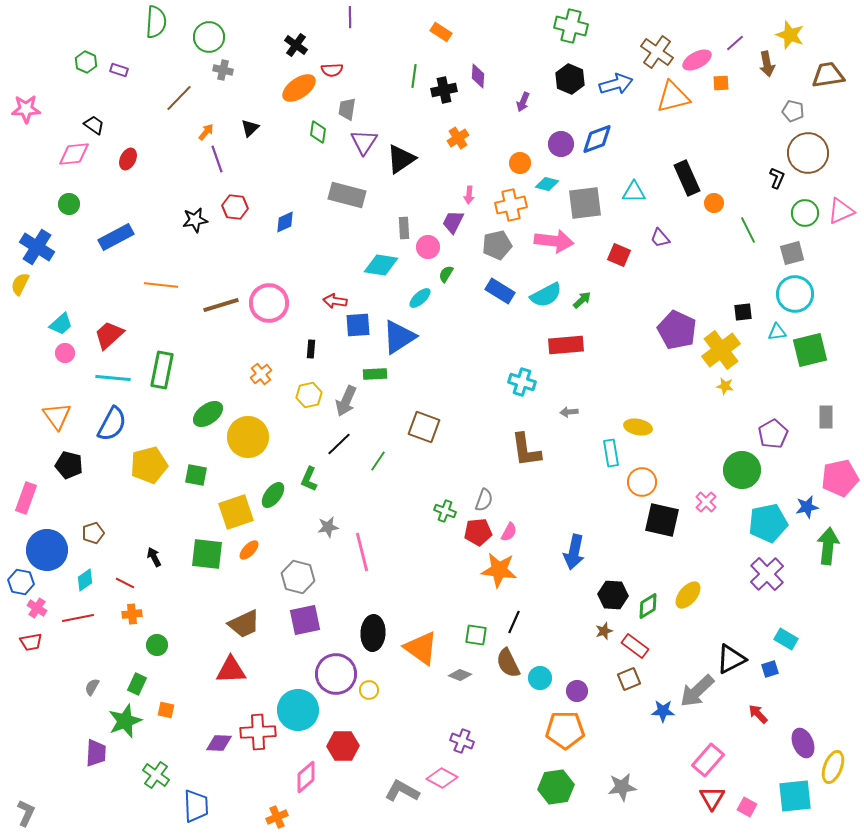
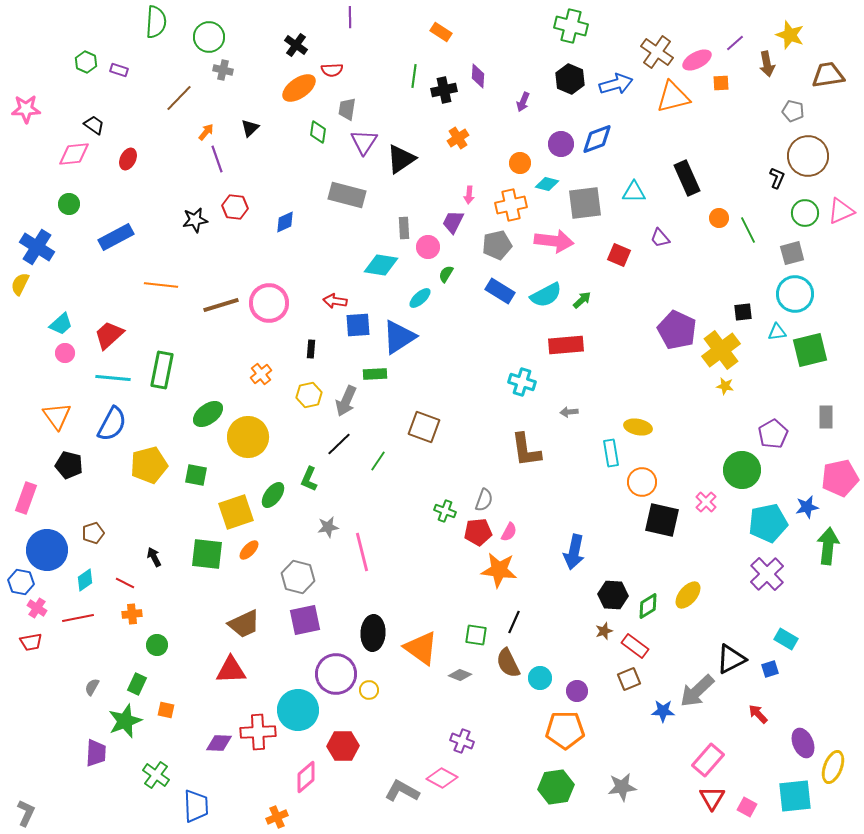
brown circle at (808, 153): moved 3 px down
orange circle at (714, 203): moved 5 px right, 15 px down
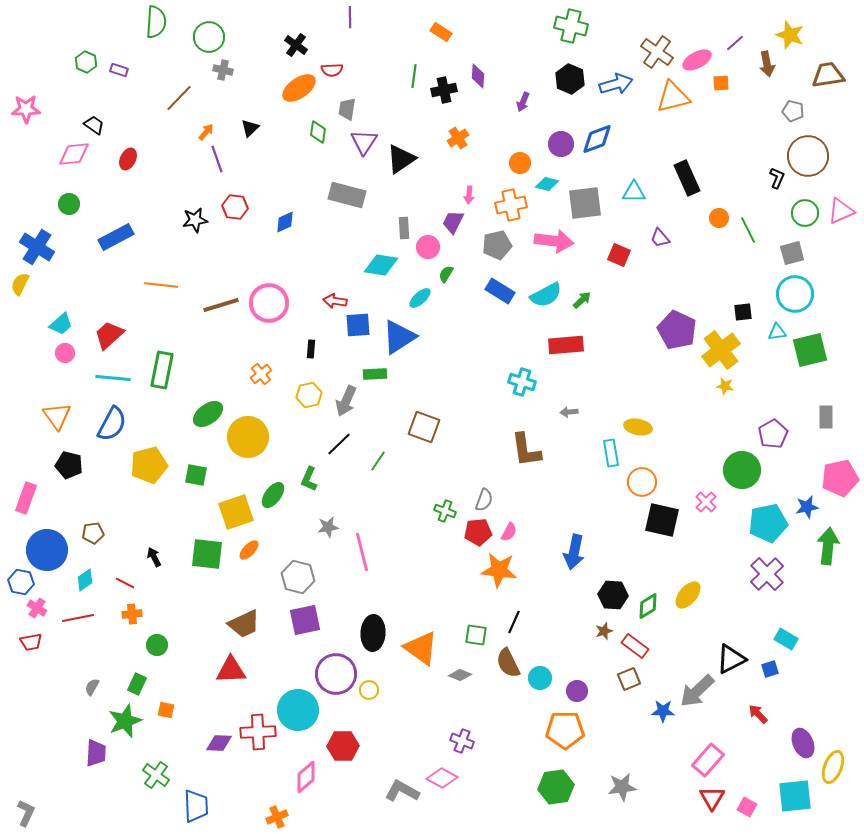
brown pentagon at (93, 533): rotated 10 degrees clockwise
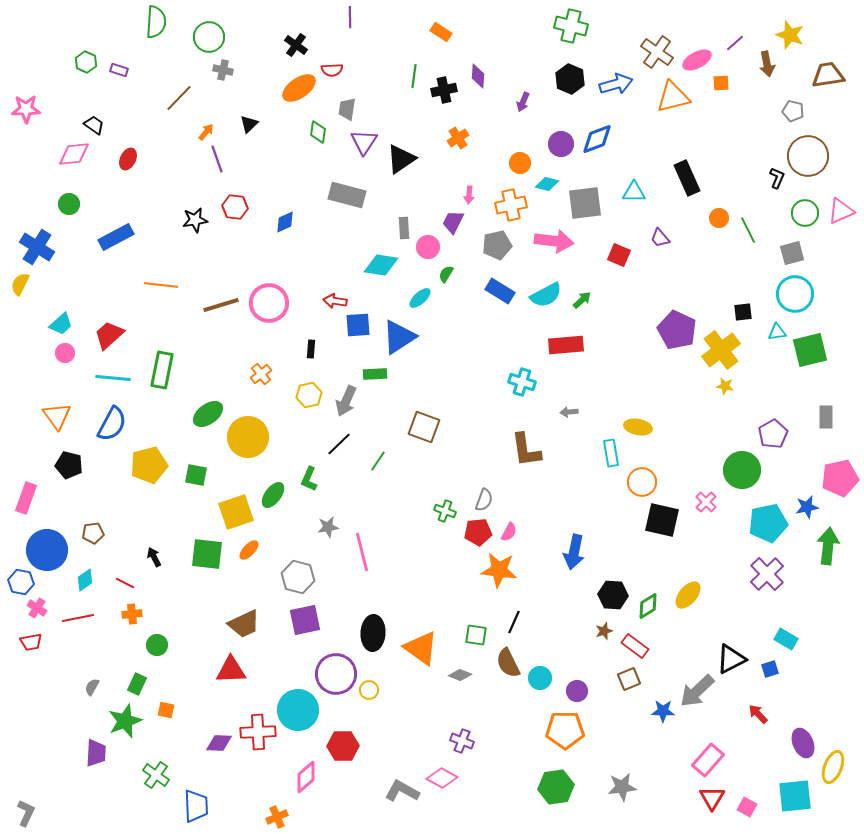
black triangle at (250, 128): moved 1 px left, 4 px up
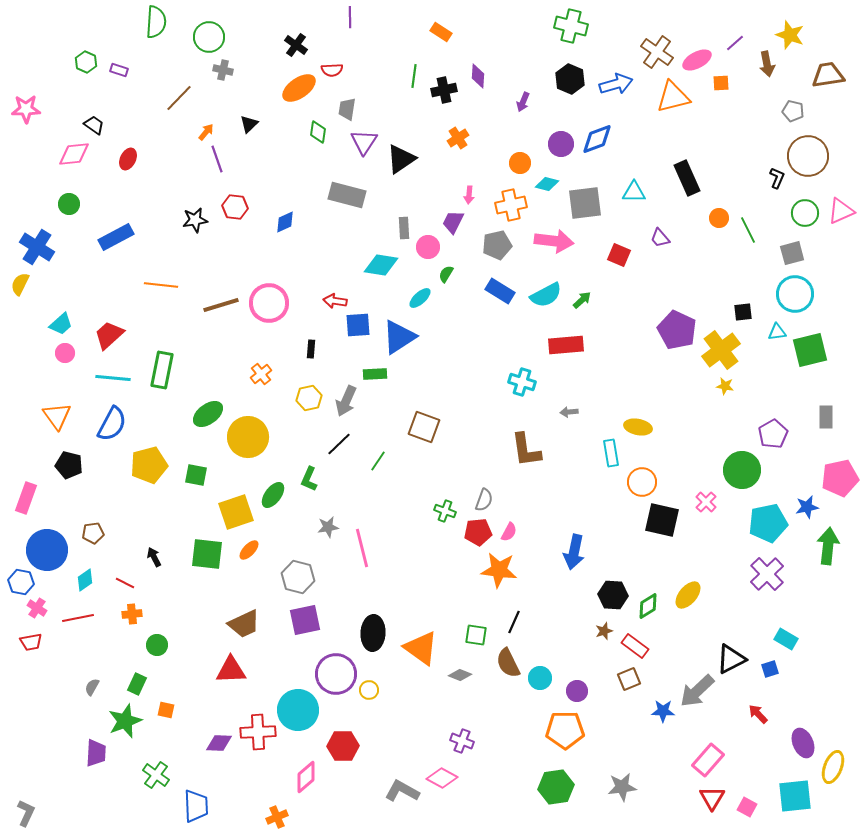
yellow hexagon at (309, 395): moved 3 px down
pink line at (362, 552): moved 4 px up
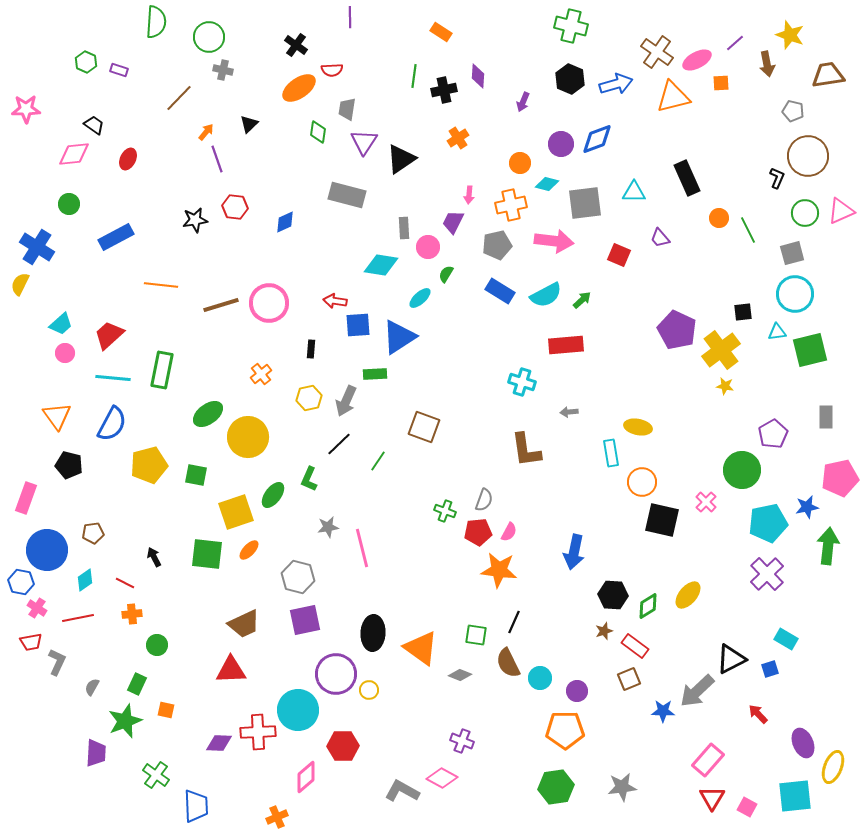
gray L-shape at (26, 813): moved 31 px right, 151 px up
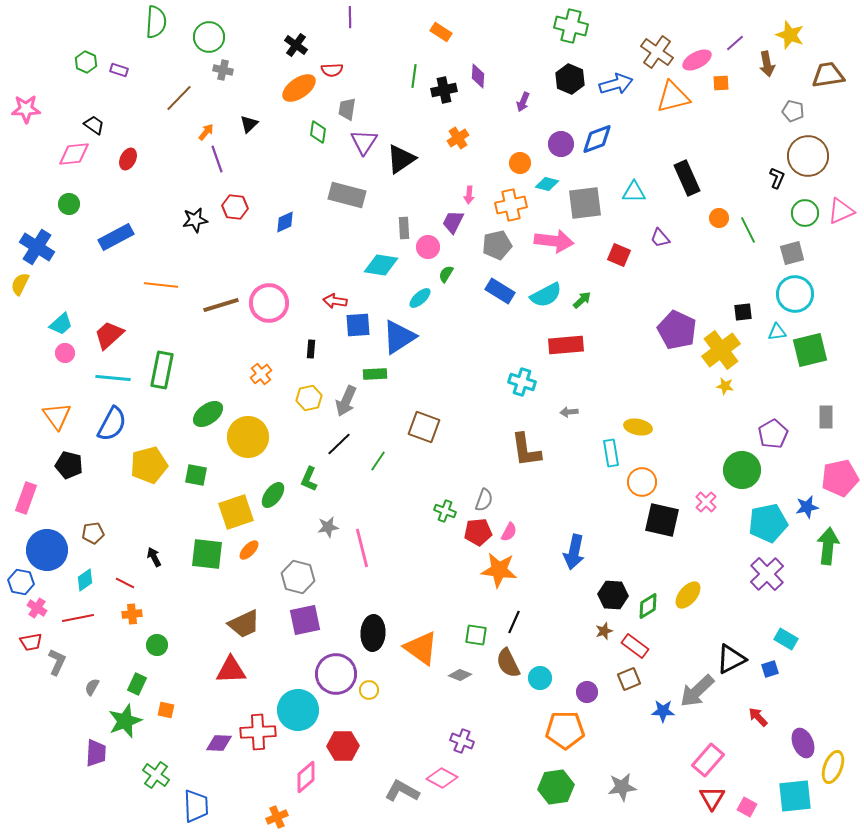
purple circle at (577, 691): moved 10 px right, 1 px down
red arrow at (758, 714): moved 3 px down
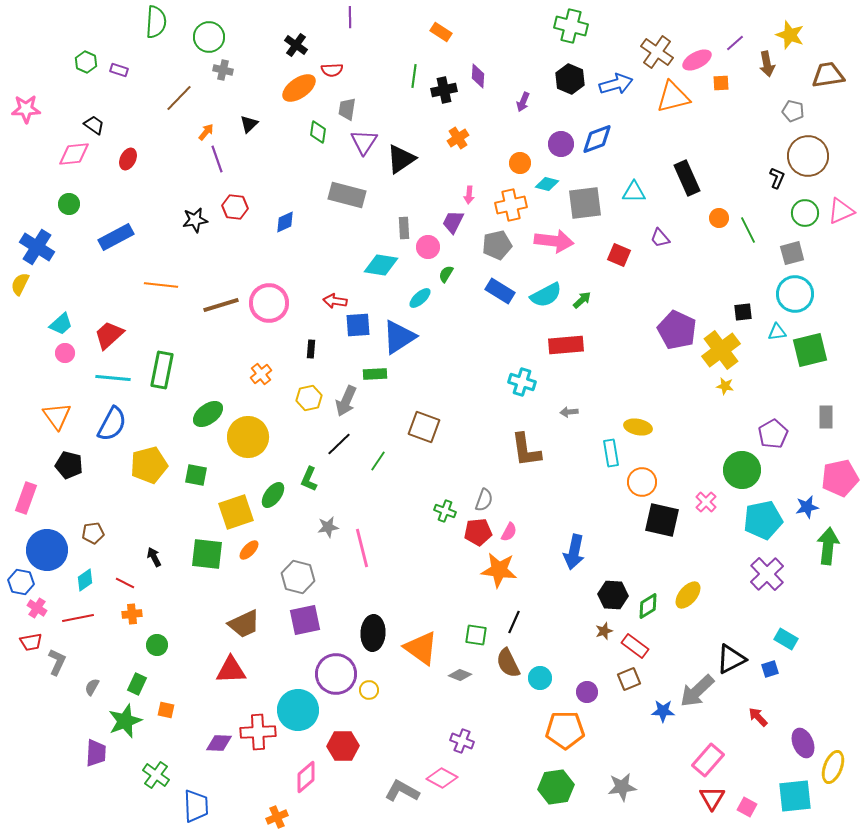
cyan pentagon at (768, 523): moved 5 px left, 3 px up
